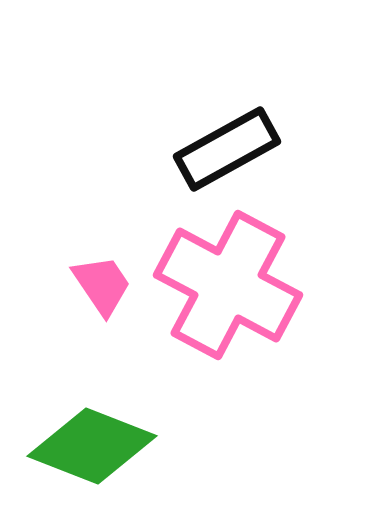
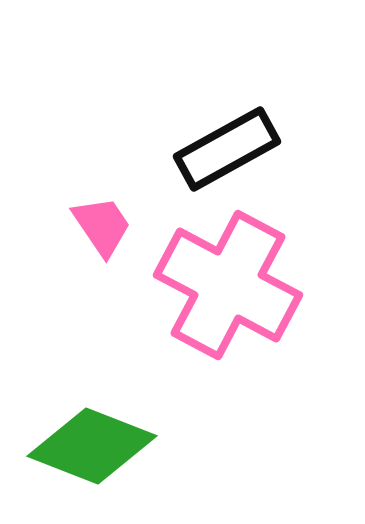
pink trapezoid: moved 59 px up
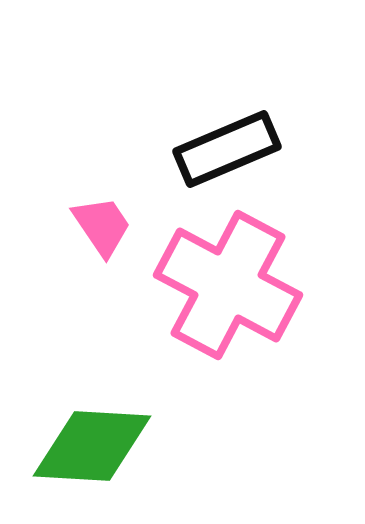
black rectangle: rotated 6 degrees clockwise
green diamond: rotated 18 degrees counterclockwise
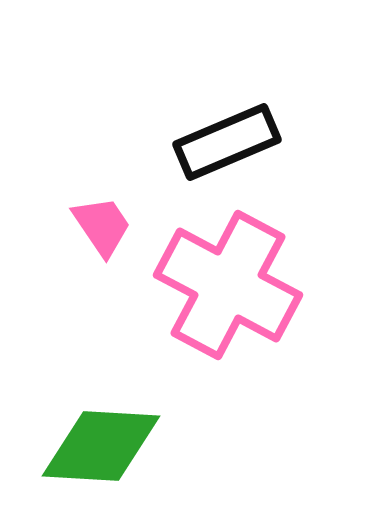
black rectangle: moved 7 px up
green diamond: moved 9 px right
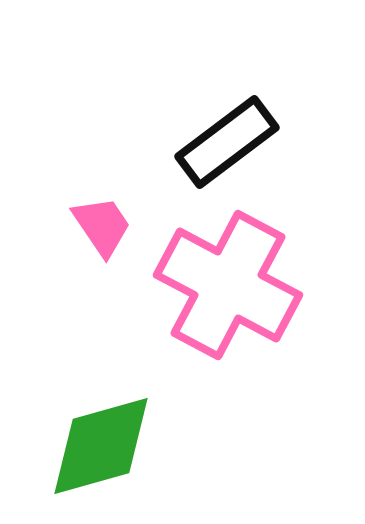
black rectangle: rotated 14 degrees counterclockwise
green diamond: rotated 19 degrees counterclockwise
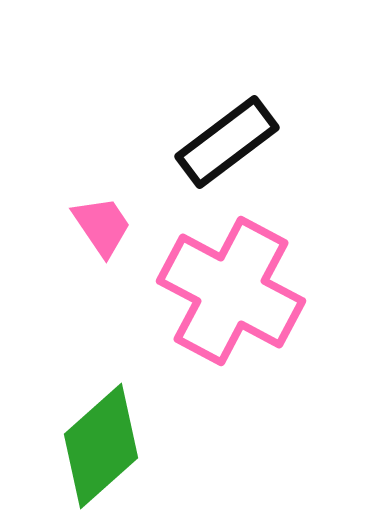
pink cross: moved 3 px right, 6 px down
green diamond: rotated 26 degrees counterclockwise
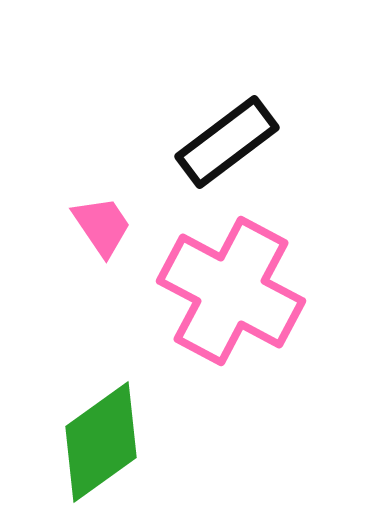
green diamond: moved 4 px up; rotated 6 degrees clockwise
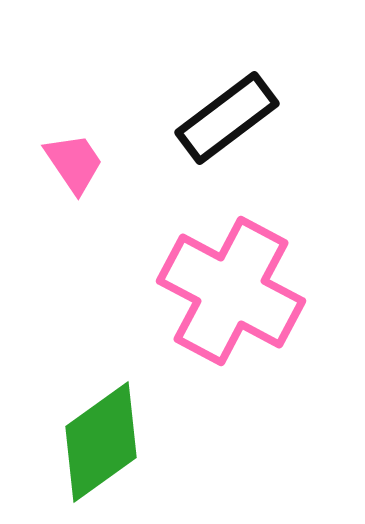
black rectangle: moved 24 px up
pink trapezoid: moved 28 px left, 63 px up
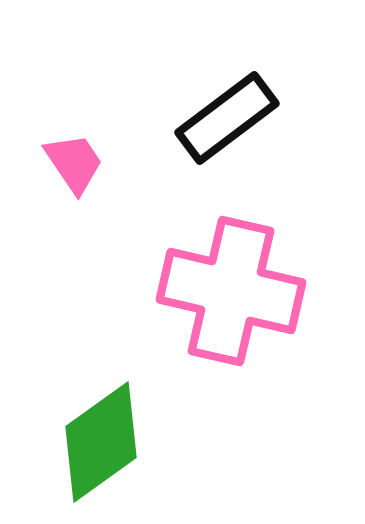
pink cross: rotated 15 degrees counterclockwise
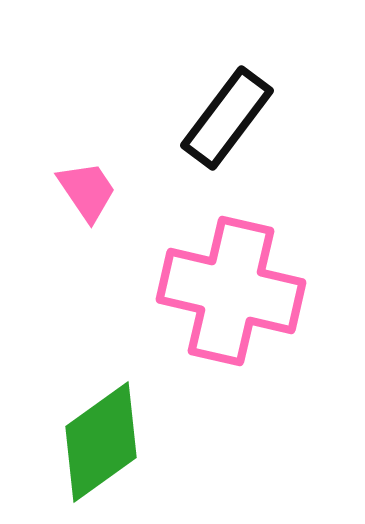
black rectangle: rotated 16 degrees counterclockwise
pink trapezoid: moved 13 px right, 28 px down
